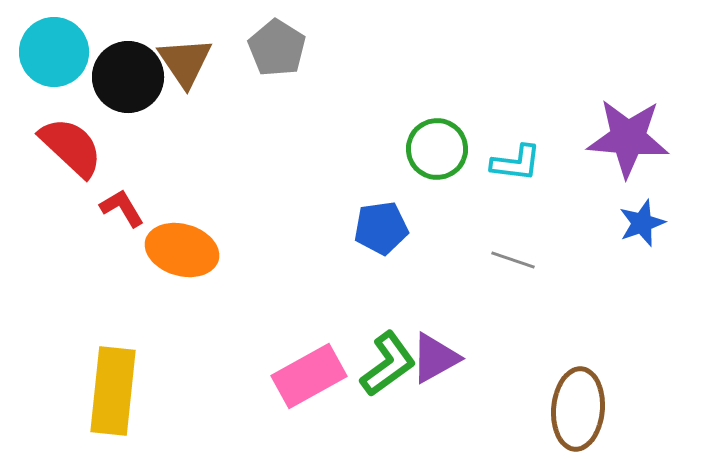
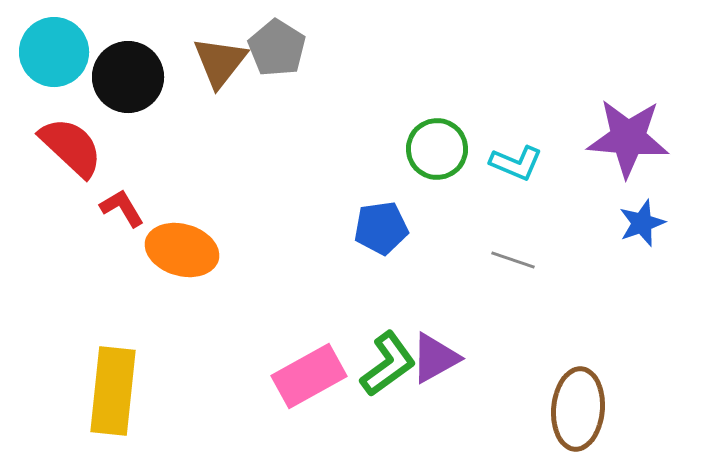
brown triangle: moved 35 px right; rotated 12 degrees clockwise
cyan L-shape: rotated 16 degrees clockwise
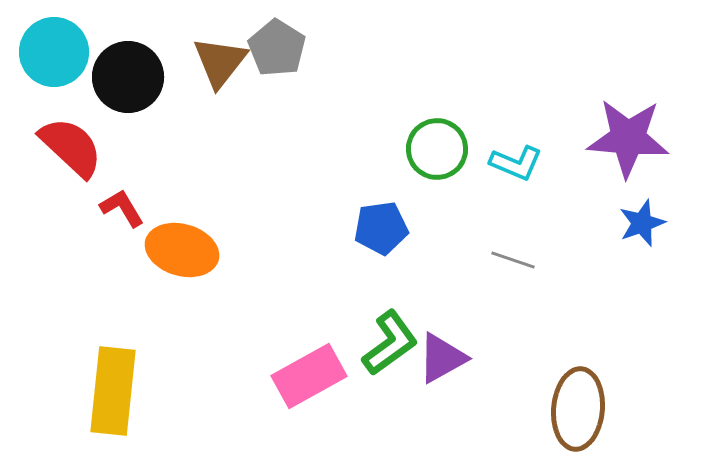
purple triangle: moved 7 px right
green L-shape: moved 2 px right, 21 px up
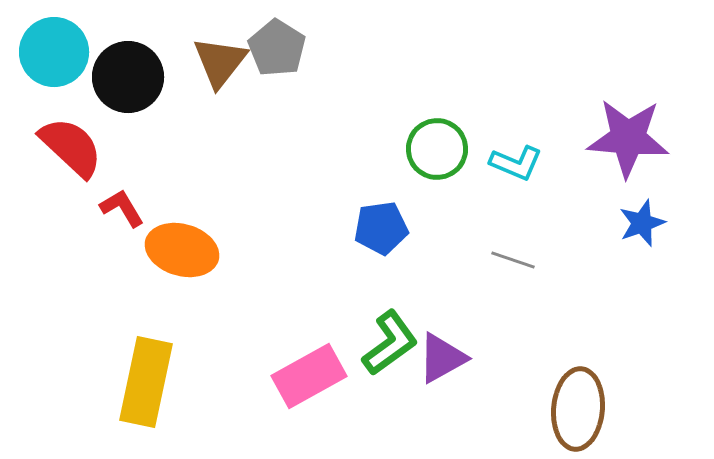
yellow rectangle: moved 33 px right, 9 px up; rotated 6 degrees clockwise
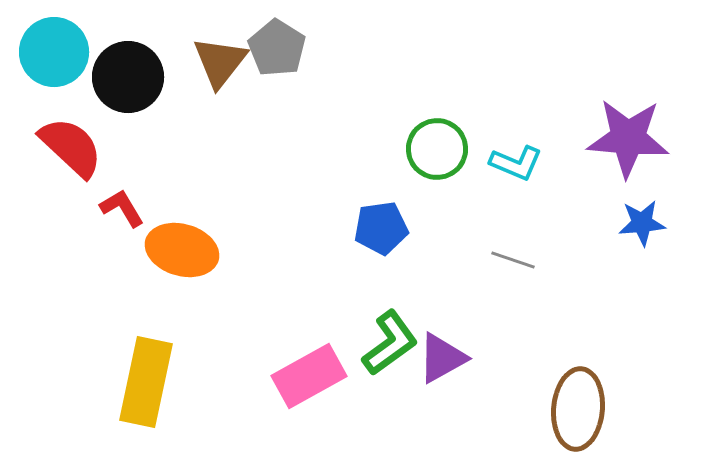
blue star: rotated 15 degrees clockwise
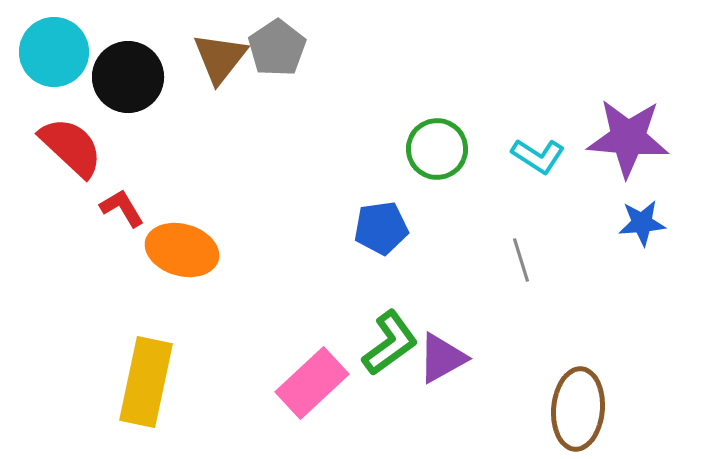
gray pentagon: rotated 6 degrees clockwise
brown triangle: moved 4 px up
cyan L-shape: moved 22 px right, 7 px up; rotated 10 degrees clockwise
gray line: moved 8 px right; rotated 54 degrees clockwise
pink rectangle: moved 3 px right, 7 px down; rotated 14 degrees counterclockwise
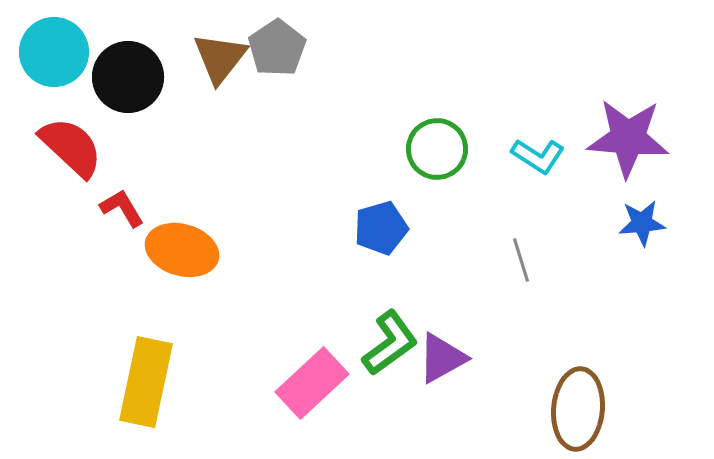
blue pentagon: rotated 8 degrees counterclockwise
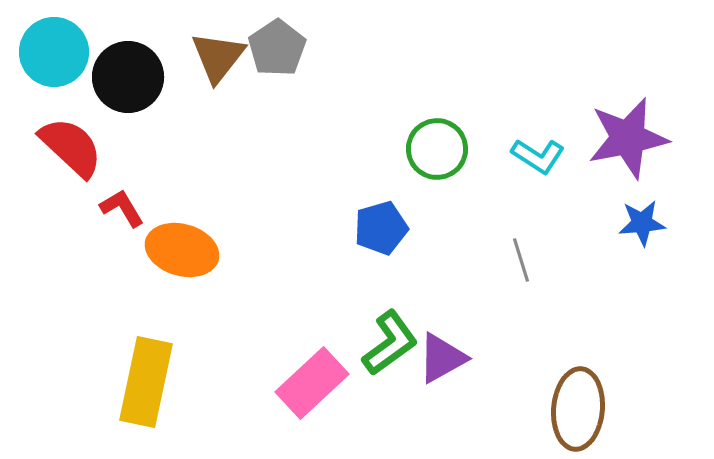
brown triangle: moved 2 px left, 1 px up
purple star: rotated 16 degrees counterclockwise
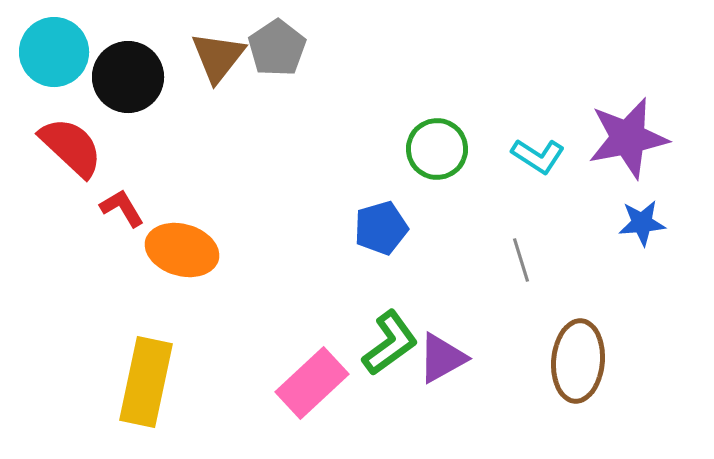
brown ellipse: moved 48 px up
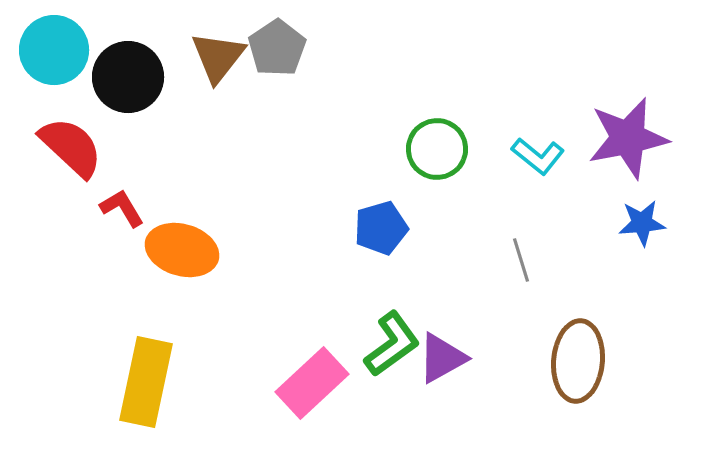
cyan circle: moved 2 px up
cyan L-shape: rotated 6 degrees clockwise
green L-shape: moved 2 px right, 1 px down
